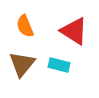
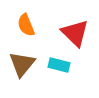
orange semicircle: moved 1 px right, 1 px up
red triangle: moved 1 px right, 2 px down; rotated 12 degrees clockwise
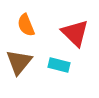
brown triangle: moved 3 px left, 2 px up
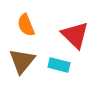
red triangle: moved 2 px down
brown triangle: moved 3 px right, 1 px up
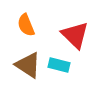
brown triangle: moved 6 px right, 4 px down; rotated 36 degrees counterclockwise
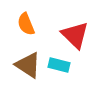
orange semicircle: moved 1 px up
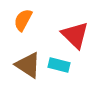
orange semicircle: moved 3 px left, 4 px up; rotated 50 degrees clockwise
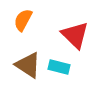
cyan rectangle: moved 2 px down
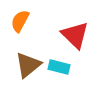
orange semicircle: moved 3 px left, 1 px down
brown triangle: rotated 48 degrees clockwise
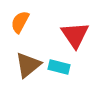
orange semicircle: moved 1 px down
red triangle: rotated 12 degrees clockwise
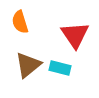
orange semicircle: rotated 45 degrees counterclockwise
cyan rectangle: moved 1 px right, 1 px down
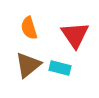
orange semicircle: moved 9 px right, 6 px down
